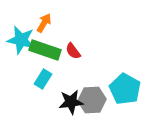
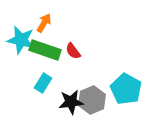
cyan rectangle: moved 4 px down
cyan pentagon: moved 1 px right
gray hexagon: rotated 20 degrees counterclockwise
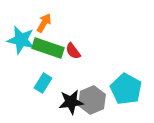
green rectangle: moved 3 px right, 2 px up
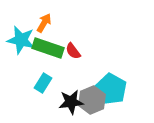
cyan pentagon: moved 15 px left
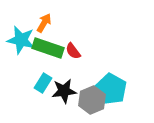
black star: moved 7 px left, 11 px up
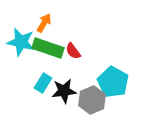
cyan star: moved 2 px down
cyan pentagon: moved 2 px right, 7 px up
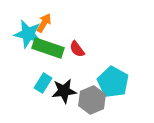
cyan star: moved 7 px right, 8 px up
red semicircle: moved 4 px right, 2 px up
